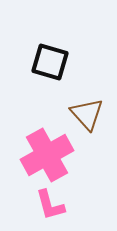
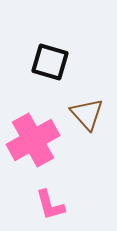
pink cross: moved 14 px left, 15 px up
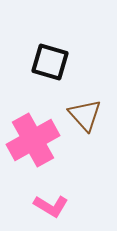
brown triangle: moved 2 px left, 1 px down
pink L-shape: moved 1 px right, 1 px down; rotated 44 degrees counterclockwise
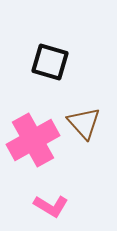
brown triangle: moved 1 px left, 8 px down
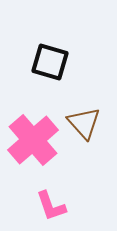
pink cross: rotated 12 degrees counterclockwise
pink L-shape: rotated 40 degrees clockwise
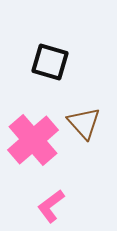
pink L-shape: rotated 72 degrees clockwise
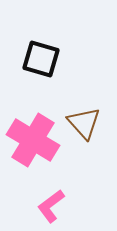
black square: moved 9 px left, 3 px up
pink cross: rotated 18 degrees counterclockwise
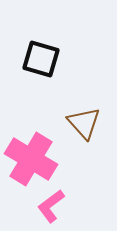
pink cross: moved 2 px left, 19 px down
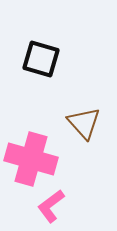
pink cross: rotated 15 degrees counterclockwise
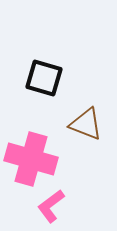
black square: moved 3 px right, 19 px down
brown triangle: moved 2 px right, 1 px down; rotated 27 degrees counterclockwise
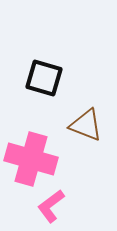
brown triangle: moved 1 px down
